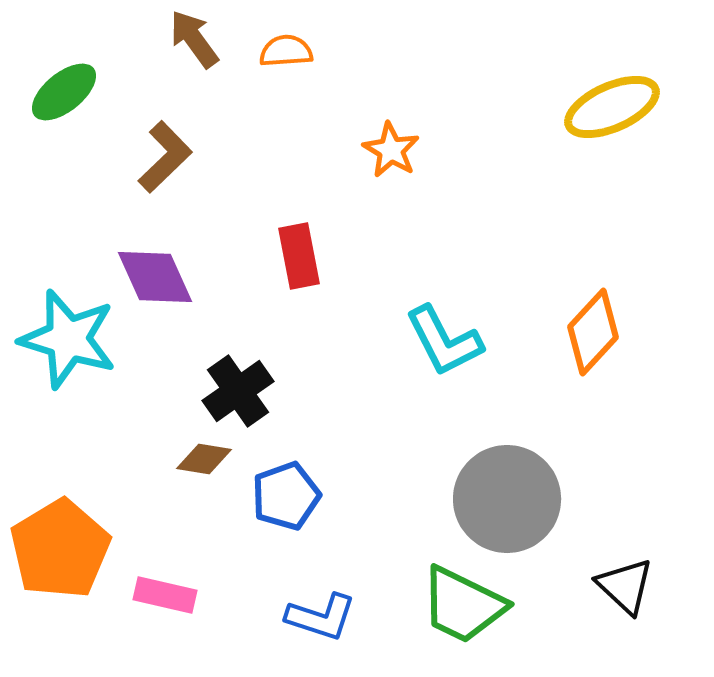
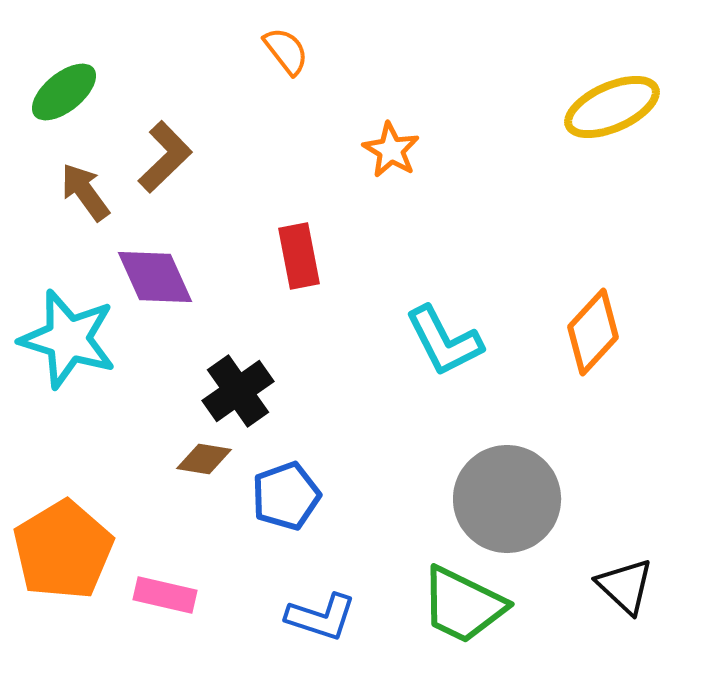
brown arrow: moved 109 px left, 153 px down
orange semicircle: rotated 56 degrees clockwise
orange pentagon: moved 3 px right, 1 px down
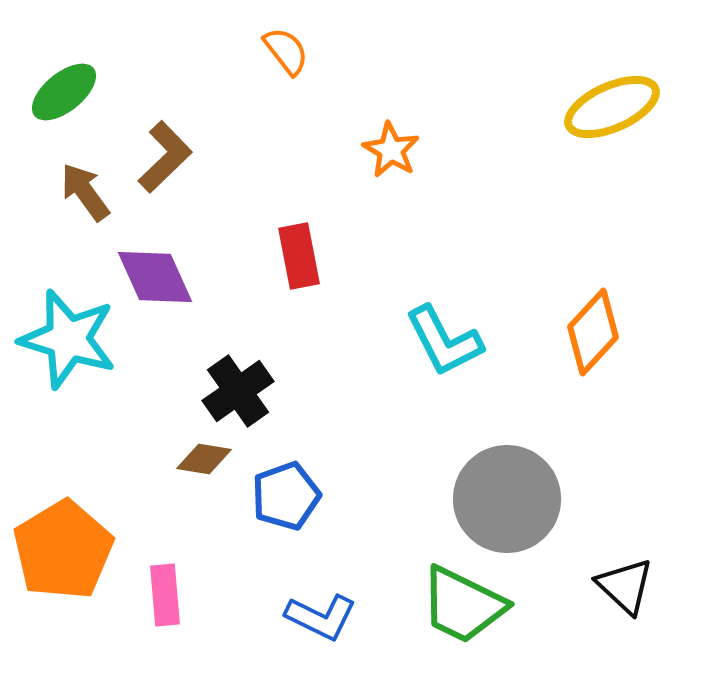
pink rectangle: rotated 72 degrees clockwise
blue L-shape: rotated 8 degrees clockwise
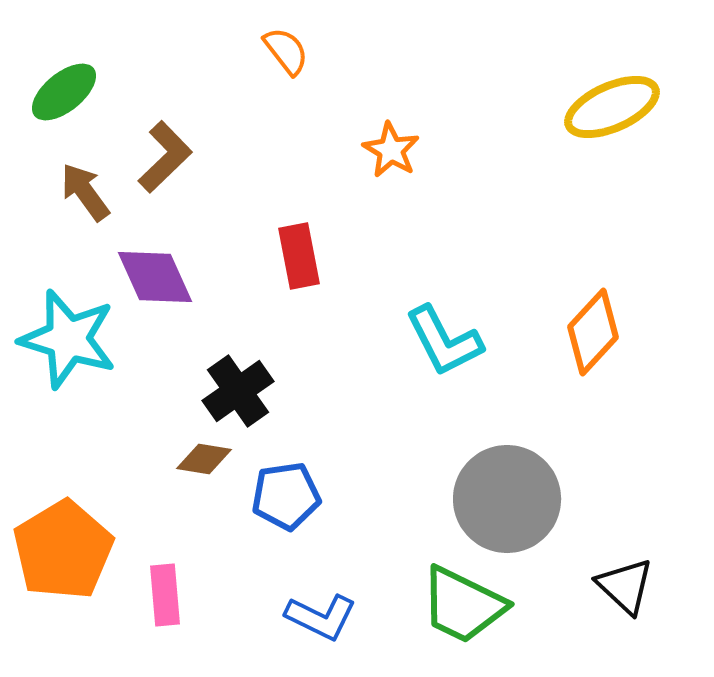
blue pentagon: rotated 12 degrees clockwise
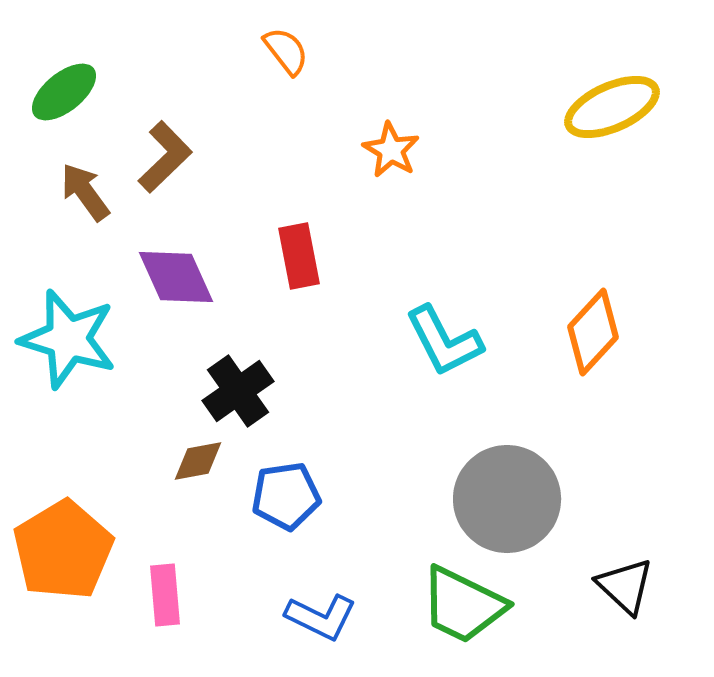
purple diamond: moved 21 px right
brown diamond: moved 6 px left, 2 px down; rotated 20 degrees counterclockwise
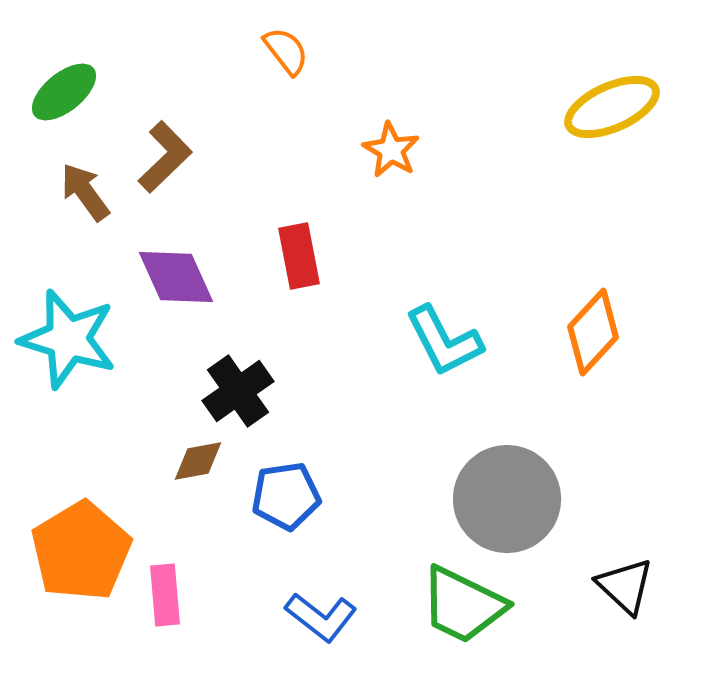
orange pentagon: moved 18 px right, 1 px down
blue L-shape: rotated 12 degrees clockwise
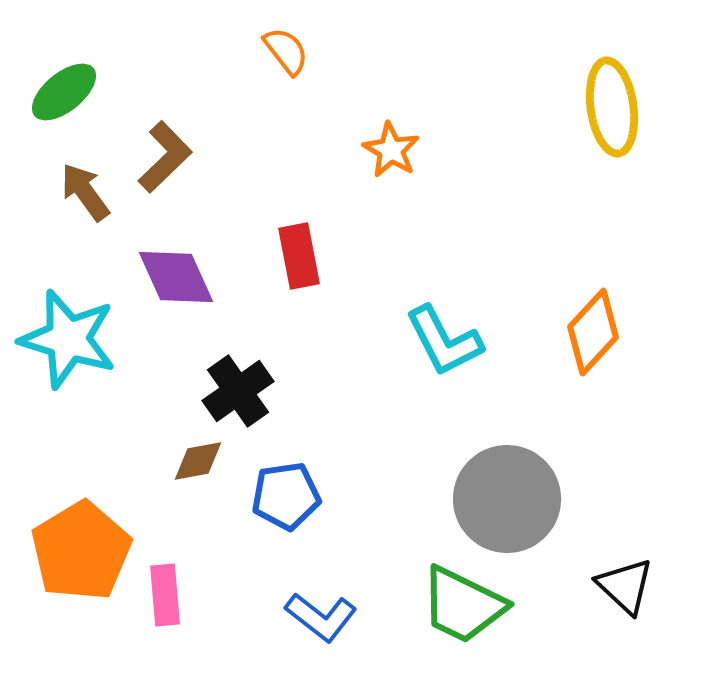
yellow ellipse: rotated 74 degrees counterclockwise
